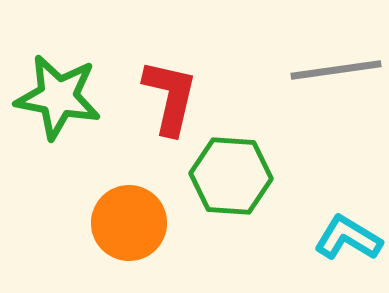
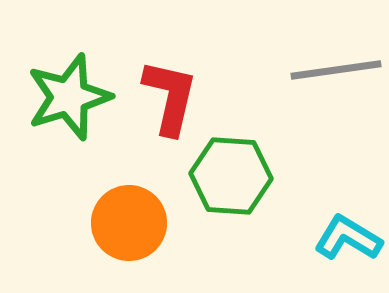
green star: moved 11 px right; rotated 28 degrees counterclockwise
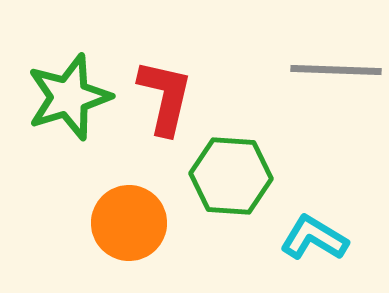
gray line: rotated 10 degrees clockwise
red L-shape: moved 5 px left
cyan L-shape: moved 34 px left
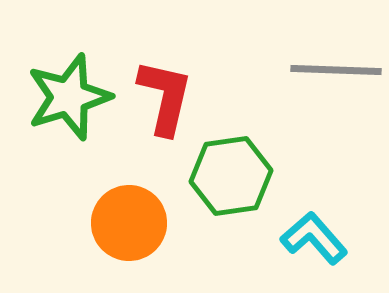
green hexagon: rotated 12 degrees counterclockwise
cyan L-shape: rotated 18 degrees clockwise
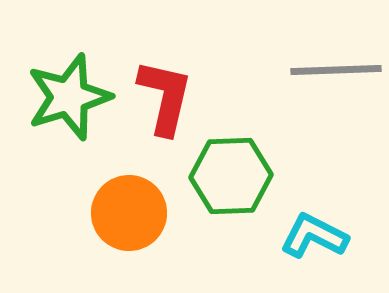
gray line: rotated 4 degrees counterclockwise
green hexagon: rotated 6 degrees clockwise
orange circle: moved 10 px up
cyan L-shape: moved 2 px up; rotated 22 degrees counterclockwise
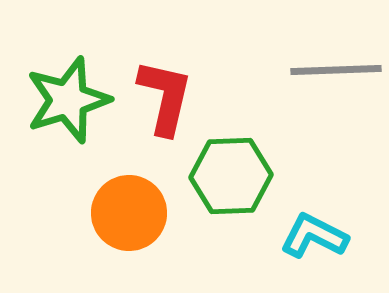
green star: moved 1 px left, 3 px down
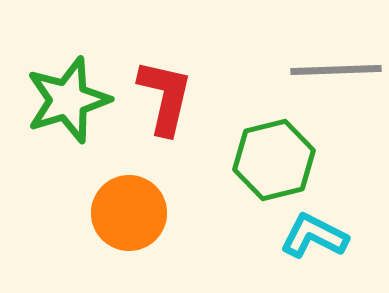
green hexagon: moved 43 px right, 16 px up; rotated 12 degrees counterclockwise
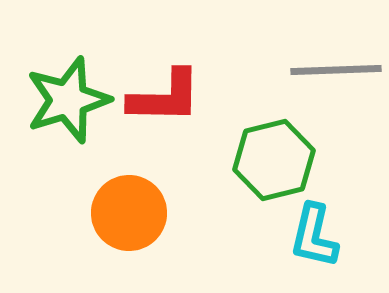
red L-shape: rotated 78 degrees clockwise
cyan L-shape: rotated 104 degrees counterclockwise
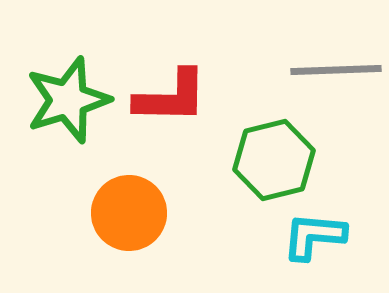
red L-shape: moved 6 px right
cyan L-shape: rotated 82 degrees clockwise
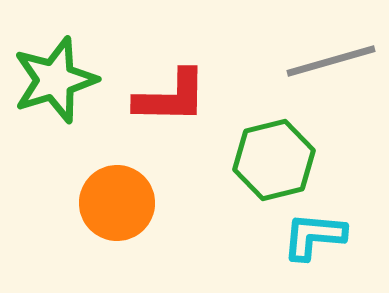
gray line: moved 5 px left, 9 px up; rotated 14 degrees counterclockwise
green star: moved 13 px left, 20 px up
orange circle: moved 12 px left, 10 px up
